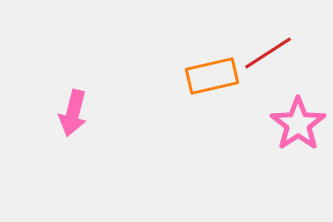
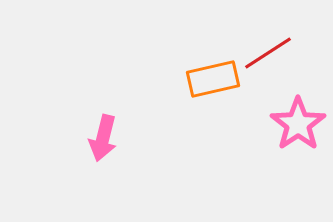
orange rectangle: moved 1 px right, 3 px down
pink arrow: moved 30 px right, 25 px down
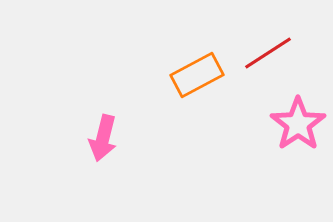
orange rectangle: moved 16 px left, 4 px up; rotated 15 degrees counterclockwise
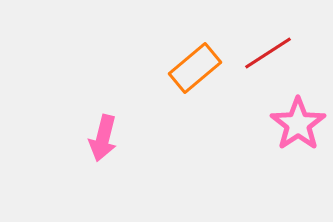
orange rectangle: moved 2 px left, 7 px up; rotated 12 degrees counterclockwise
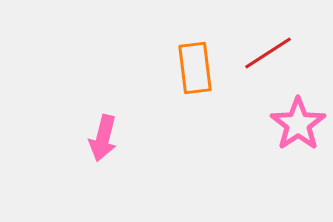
orange rectangle: rotated 57 degrees counterclockwise
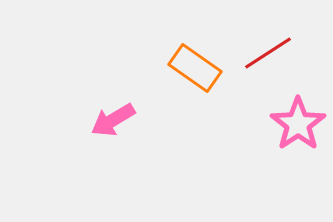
orange rectangle: rotated 48 degrees counterclockwise
pink arrow: moved 10 px right, 18 px up; rotated 45 degrees clockwise
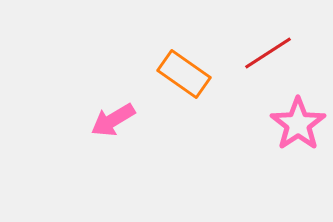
orange rectangle: moved 11 px left, 6 px down
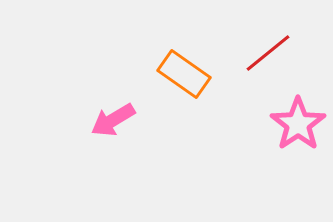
red line: rotated 6 degrees counterclockwise
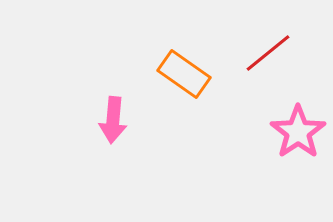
pink arrow: rotated 54 degrees counterclockwise
pink star: moved 8 px down
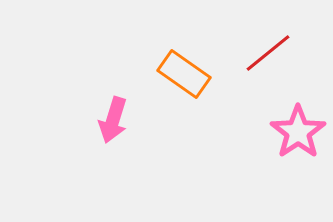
pink arrow: rotated 12 degrees clockwise
